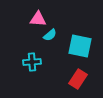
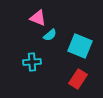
pink triangle: moved 1 px up; rotated 18 degrees clockwise
cyan square: rotated 10 degrees clockwise
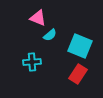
red rectangle: moved 5 px up
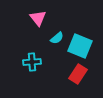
pink triangle: rotated 30 degrees clockwise
cyan semicircle: moved 7 px right, 3 px down
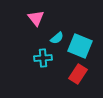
pink triangle: moved 2 px left
cyan cross: moved 11 px right, 4 px up
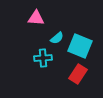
pink triangle: rotated 48 degrees counterclockwise
